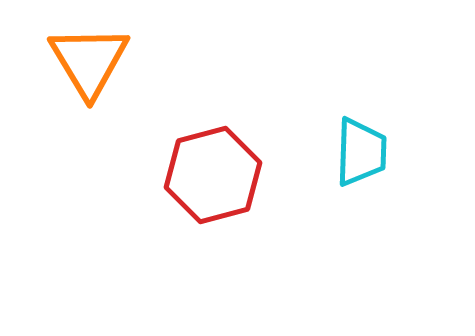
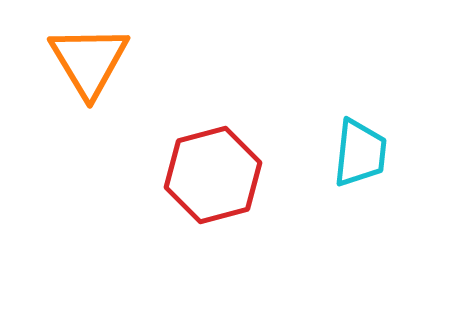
cyan trapezoid: moved 1 px left, 1 px down; rotated 4 degrees clockwise
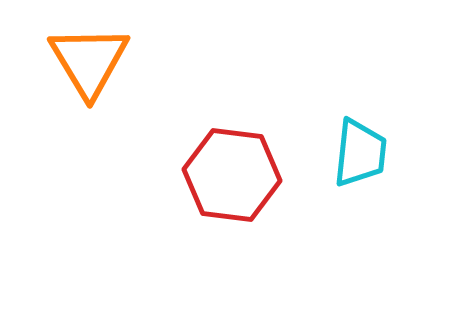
red hexagon: moved 19 px right; rotated 22 degrees clockwise
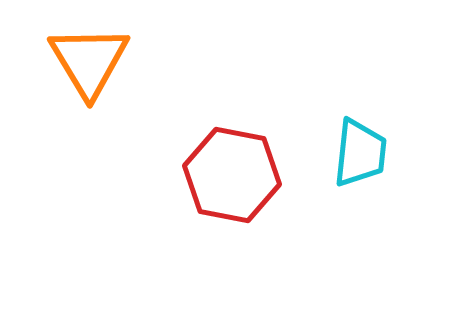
red hexagon: rotated 4 degrees clockwise
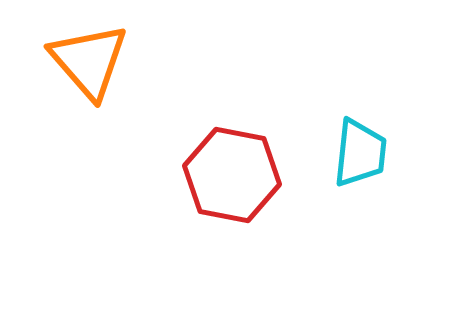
orange triangle: rotated 10 degrees counterclockwise
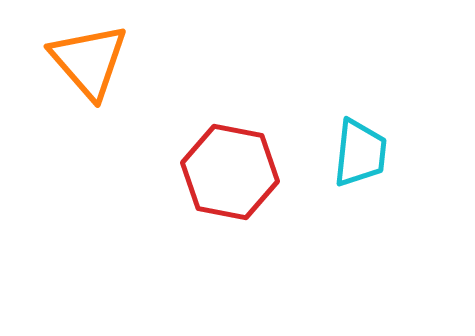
red hexagon: moved 2 px left, 3 px up
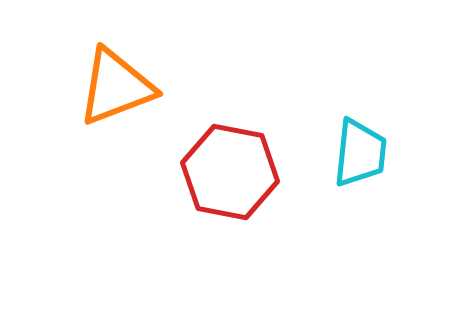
orange triangle: moved 27 px right, 26 px down; rotated 50 degrees clockwise
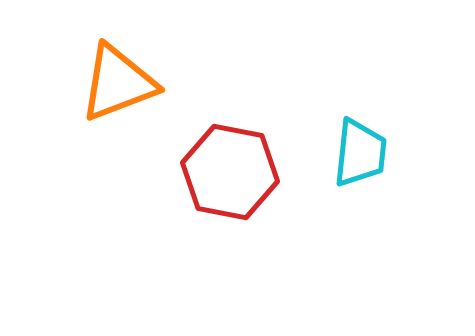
orange triangle: moved 2 px right, 4 px up
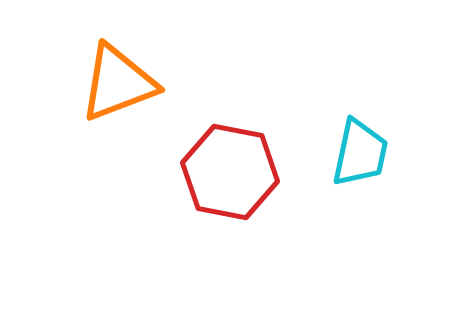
cyan trapezoid: rotated 6 degrees clockwise
